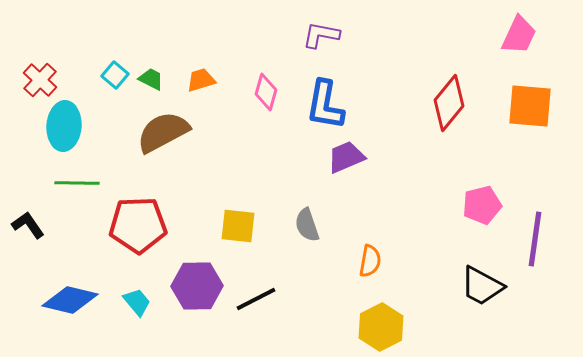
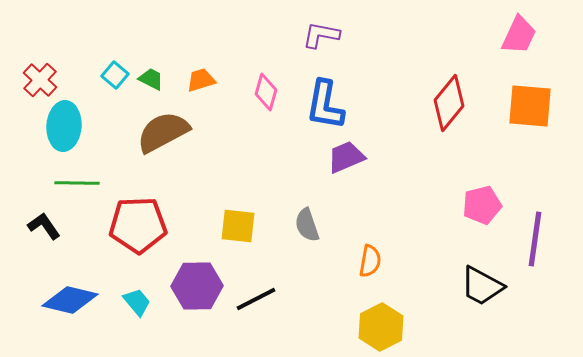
black L-shape: moved 16 px right, 1 px down
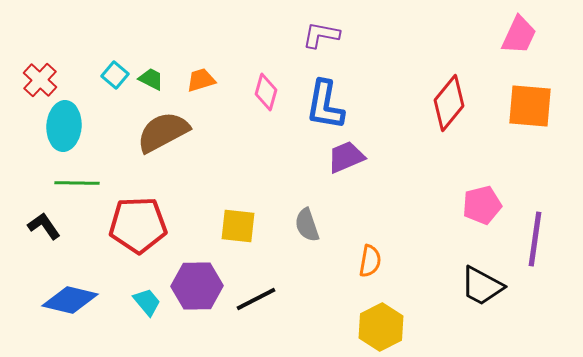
cyan trapezoid: moved 10 px right
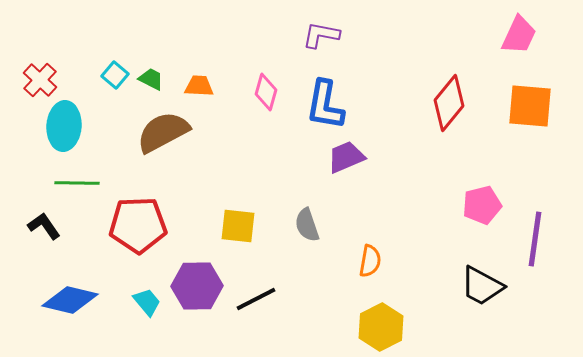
orange trapezoid: moved 2 px left, 6 px down; rotated 20 degrees clockwise
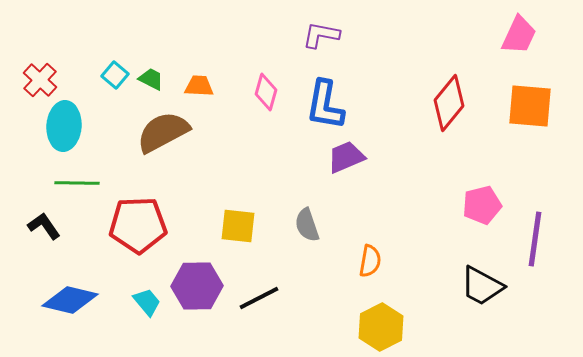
black line: moved 3 px right, 1 px up
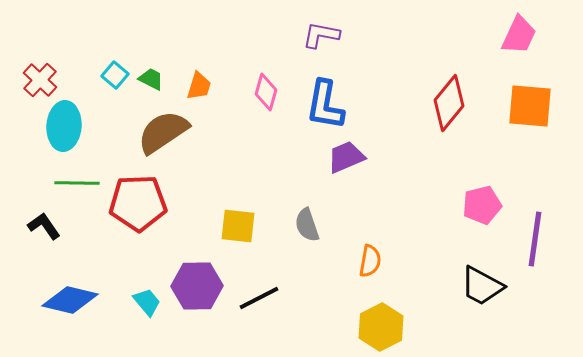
orange trapezoid: rotated 104 degrees clockwise
brown semicircle: rotated 6 degrees counterclockwise
red pentagon: moved 22 px up
